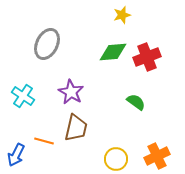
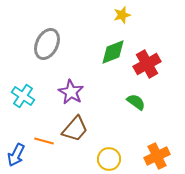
green diamond: rotated 16 degrees counterclockwise
red cross: moved 7 px down; rotated 8 degrees counterclockwise
brown trapezoid: moved 1 px left, 1 px down; rotated 28 degrees clockwise
yellow circle: moved 7 px left
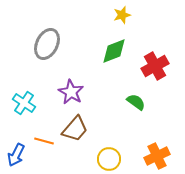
green diamond: moved 1 px right, 1 px up
red cross: moved 8 px right, 2 px down
cyan cross: moved 1 px right, 7 px down
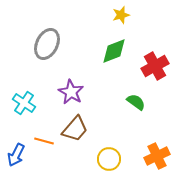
yellow star: moved 1 px left
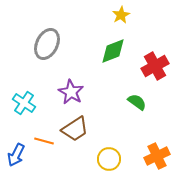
yellow star: rotated 12 degrees counterclockwise
green diamond: moved 1 px left
green semicircle: moved 1 px right
brown trapezoid: rotated 16 degrees clockwise
